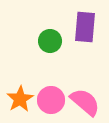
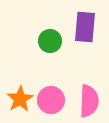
pink semicircle: moved 4 px right, 1 px up; rotated 52 degrees clockwise
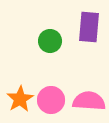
purple rectangle: moved 4 px right
pink semicircle: rotated 88 degrees counterclockwise
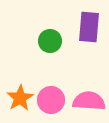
orange star: moved 1 px up
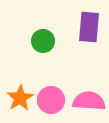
green circle: moved 7 px left
